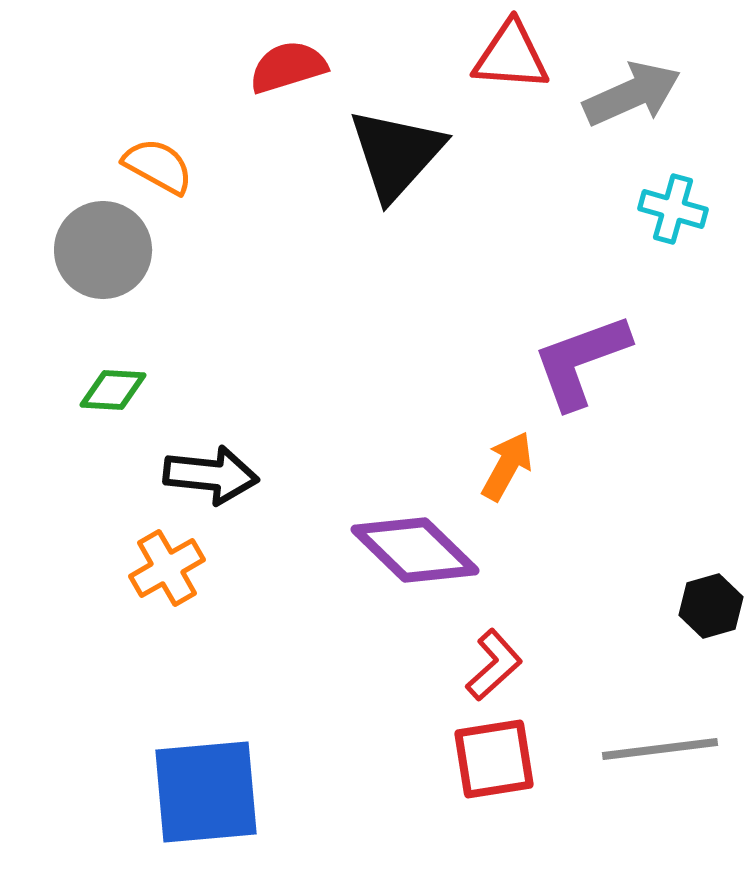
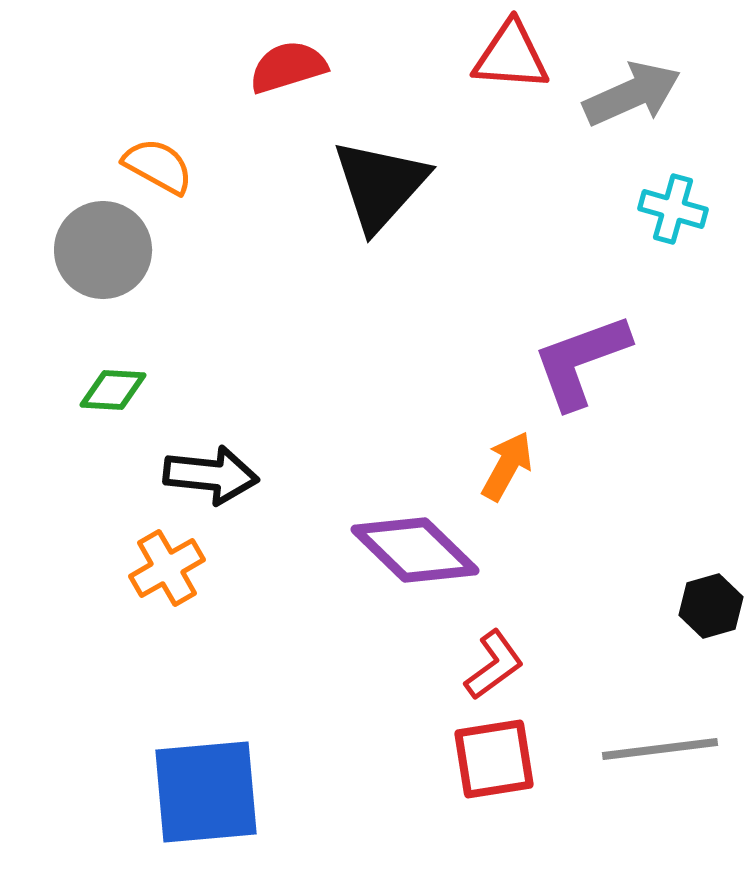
black triangle: moved 16 px left, 31 px down
red L-shape: rotated 6 degrees clockwise
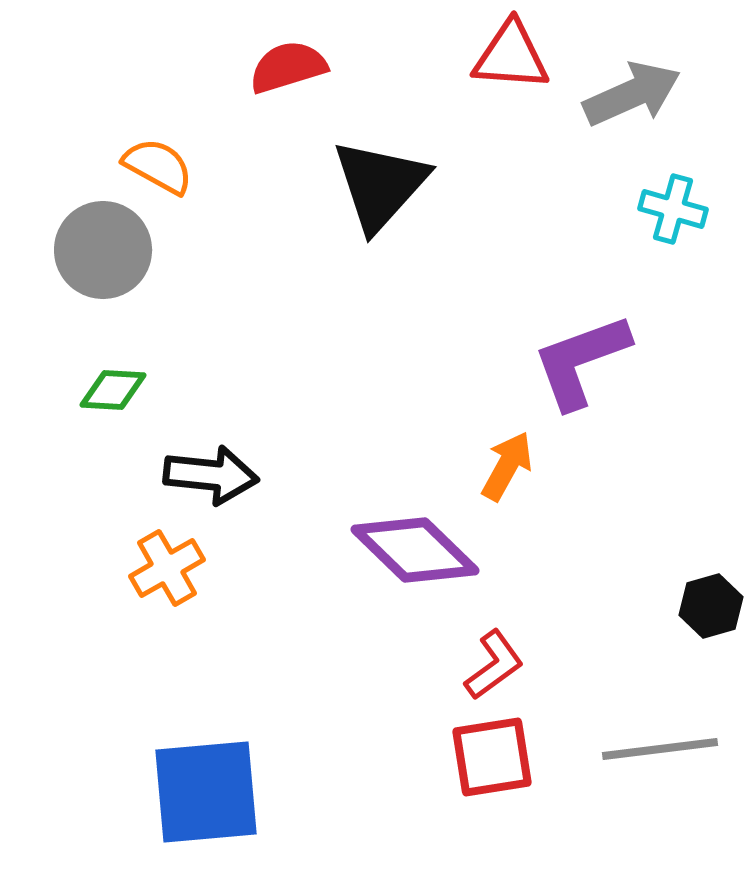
red square: moved 2 px left, 2 px up
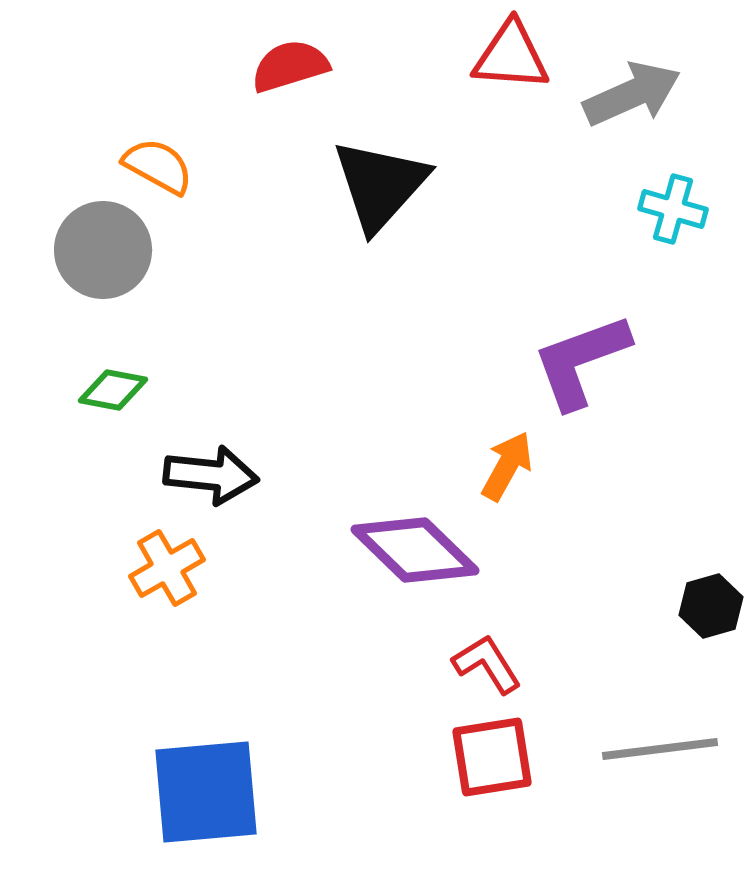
red semicircle: moved 2 px right, 1 px up
green diamond: rotated 8 degrees clockwise
red L-shape: moved 7 px left, 1 px up; rotated 86 degrees counterclockwise
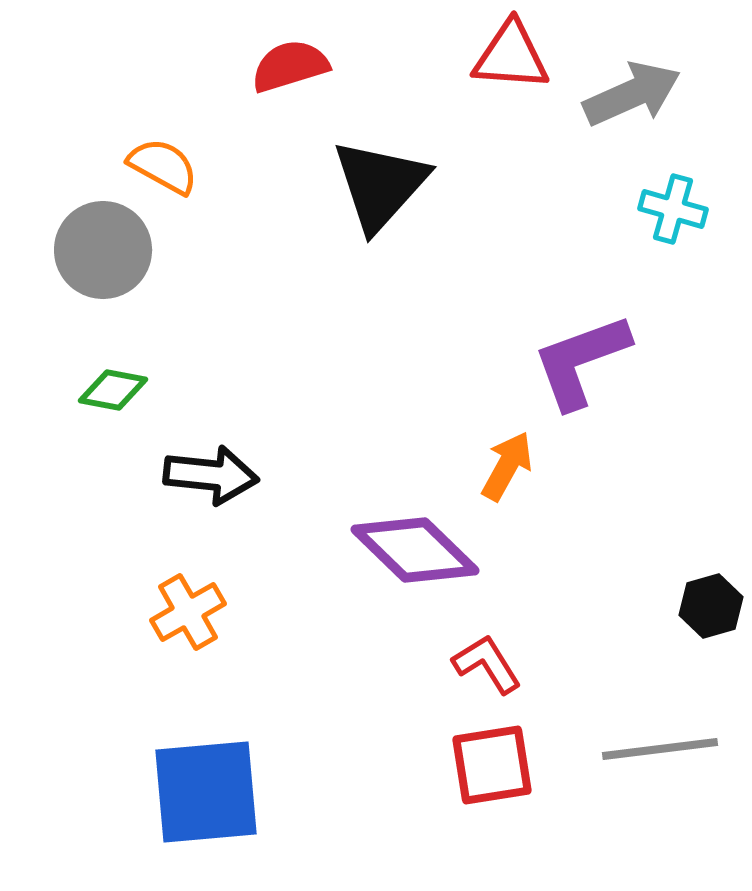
orange semicircle: moved 5 px right
orange cross: moved 21 px right, 44 px down
red square: moved 8 px down
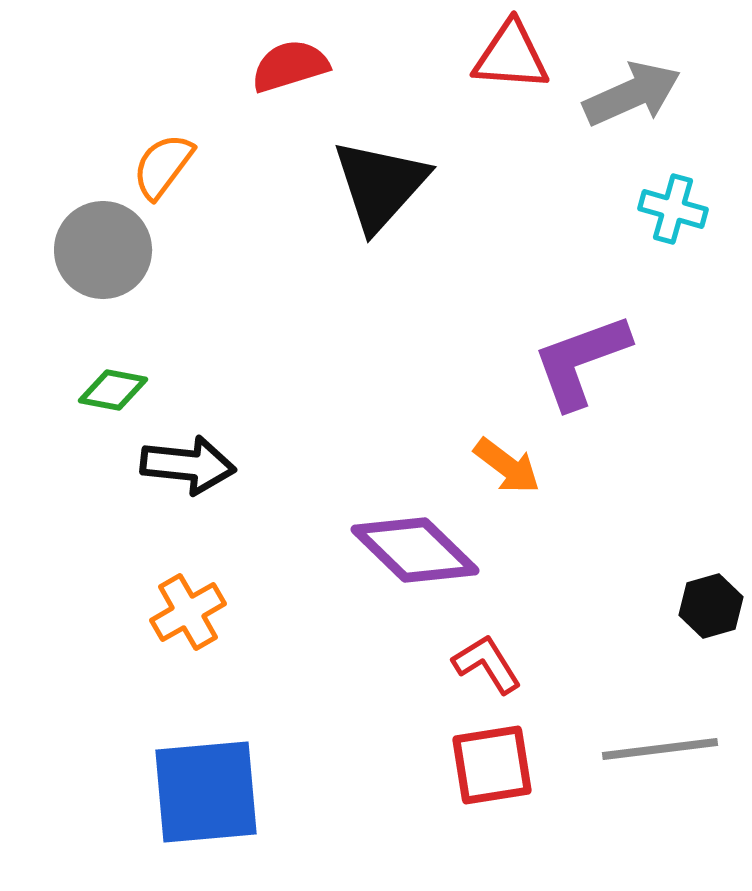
orange semicircle: rotated 82 degrees counterclockwise
orange arrow: rotated 98 degrees clockwise
black arrow: moved 23 px left, 10 px up
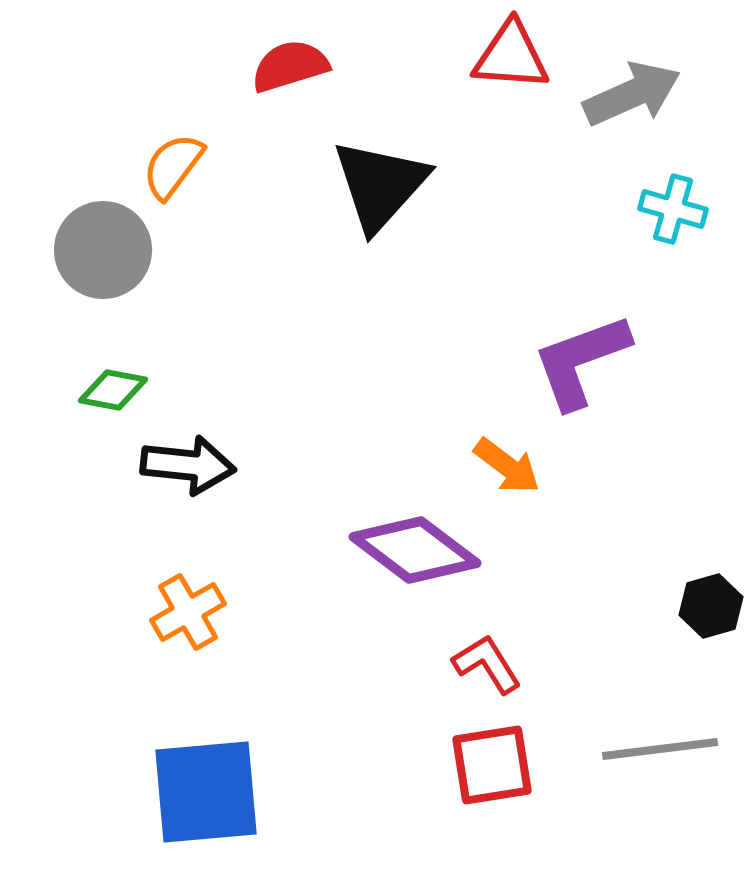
orange semicircle: moved 10 px right
purple diamond: rotated 7 degrees counterclockwise
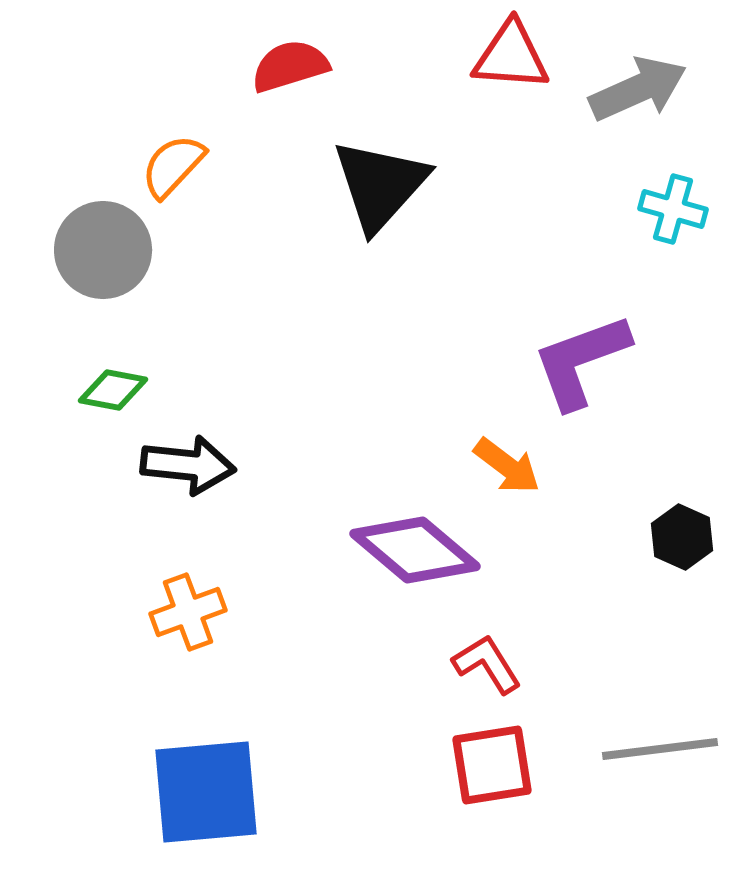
gray arrow: moved 6 px right, 5 px up
orange semicircle: rotated 6 degrees clockwise
purple diamond: rotated 3 degrees clockwise
black hexagon: moved 29 px left, 69 px up; rotated 20 degrees counterclockwise
orange cross: rotated 10 degrees clockwise
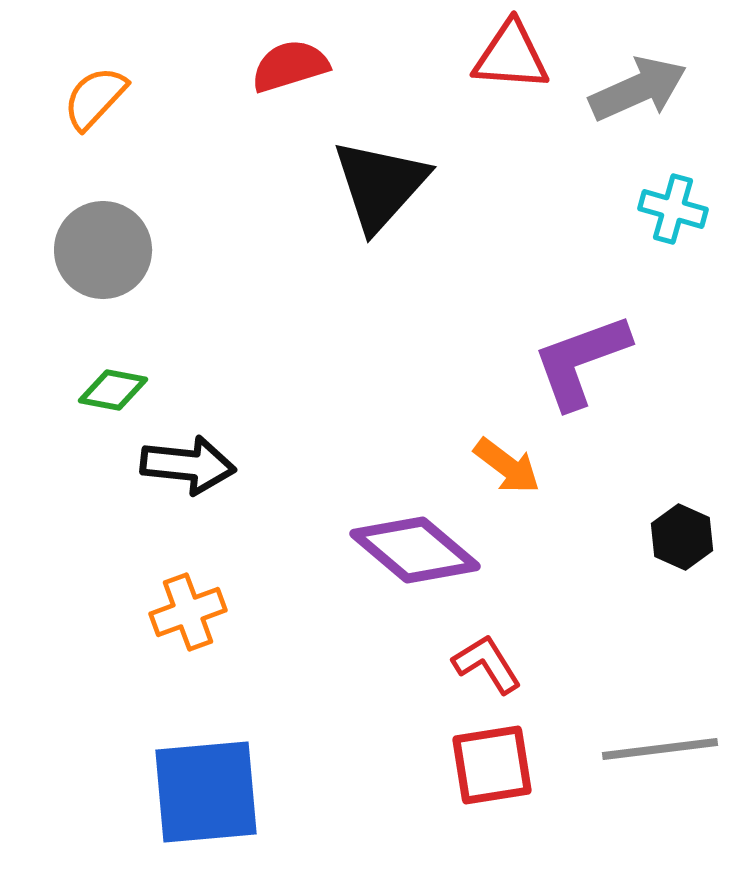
orange semicircle: moved 78 px left, 68 px up
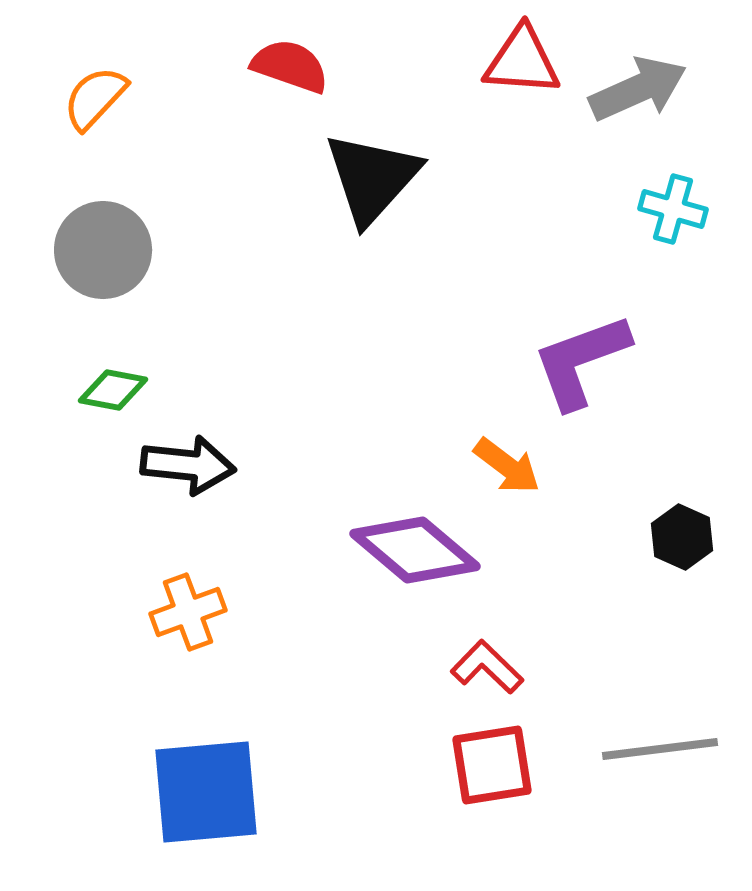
red triangle: moved 11 px right, 5 px down
red semicircle: rotated 36 degrees clockwise
black triangle: moved 8 px left, 7 px up
red L-shape: moved 3 px down; rotated 14 degrees counterclockwise
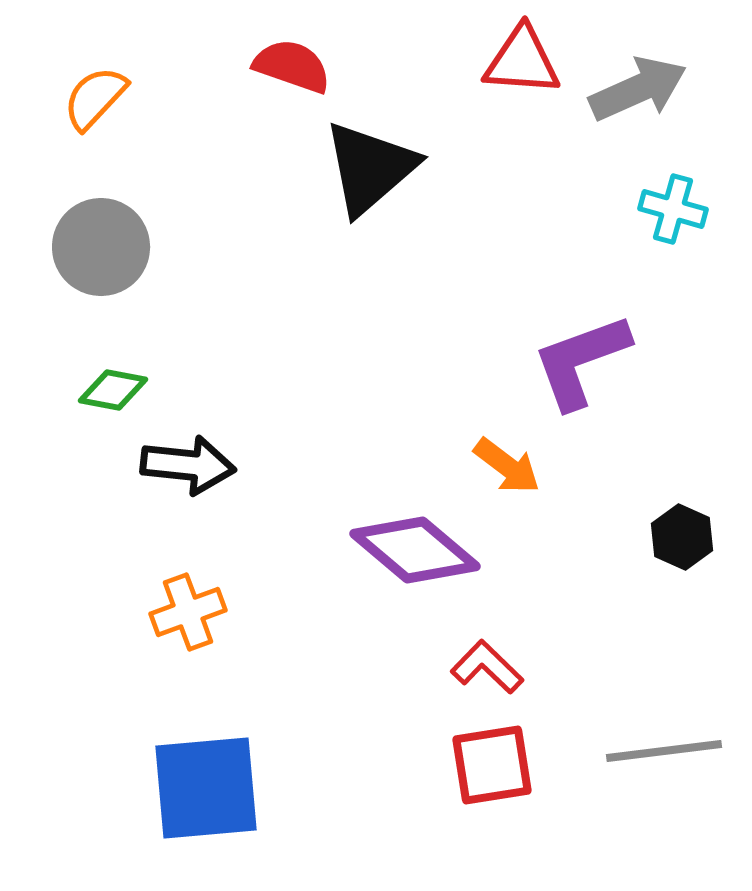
red semicircle: moved 2 px right
black triangle: moved 2 px left, 10 px up; rotated 7 degrees clockwise
gray circle: moved 2 px left, 3 px up
gray line: moved 4 px right, 2 px down
blue square: moved 4 px up
